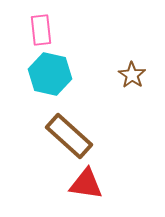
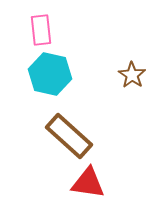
red triangle: moved 2 px right, 1 px up
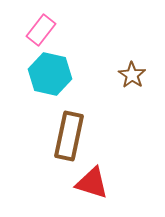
pink rectangle: rotated 44 degrees clockwise
brown rectangle: rotated 60 degrees clockwise
red triangle: moved 4 px right; rotated 9 degrees clockwise
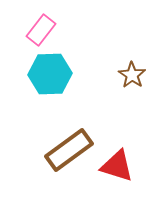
cyan hexagon: rotated 15 degrees counterclockwise
brown rectangle: moved 14 px down; rotated 42 degrees clockwise
red triangle: moved 25 px right, 17 px up
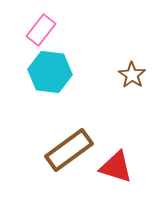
cyan hexagon: moved 2 px up; rotated 9 degrees clockwise
red triangle: moved 1 px left, 1 px down
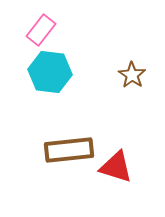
brown rectangle: rotated 30 degrees clockwise
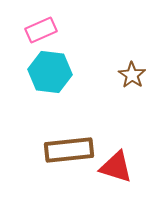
pink rectangle: rotated 28 degrees clockwise
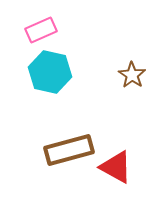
cyan hexagon: rotated 6 degrees clockwise
brown rectangle: rotated 9 degrees counterclockwise
red triangle: rotated 12 degrees clockwise
